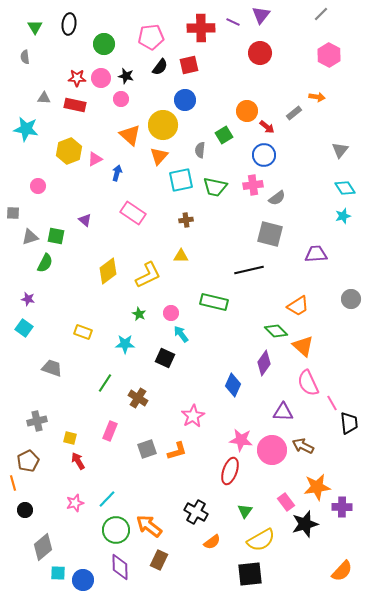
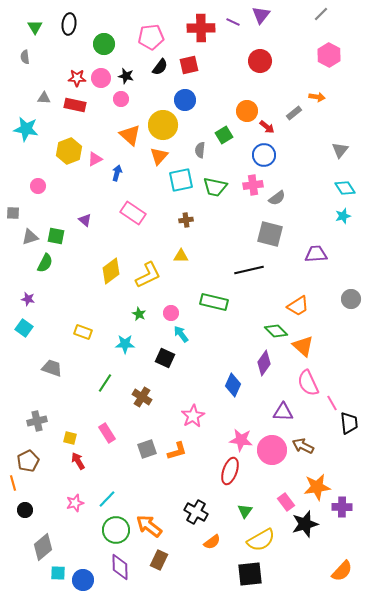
red circle at (260, 53): moved 8 px down
yellow diamond at (108, 271): moved 3 px right
brown cross at (138, 398): moved 4 px right, 1 px up
pink rectangle at (110, 431): moved 3 px left, 2 px down; rotated 54 degrees counterclockwise
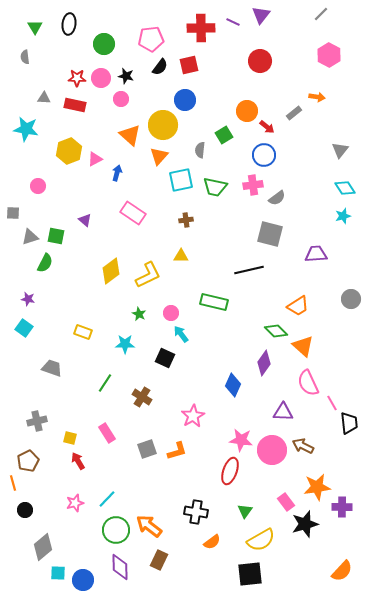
pink pentagon at (151, 37): moved 2 px down
black cross at (196, 512): rotated 20 degrees counterclockwise
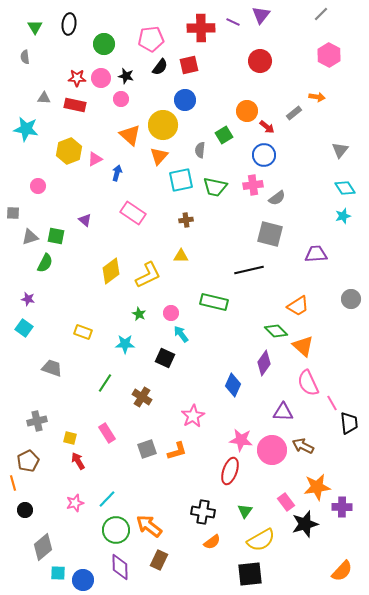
black cross at (196, 512): moved 7 px right
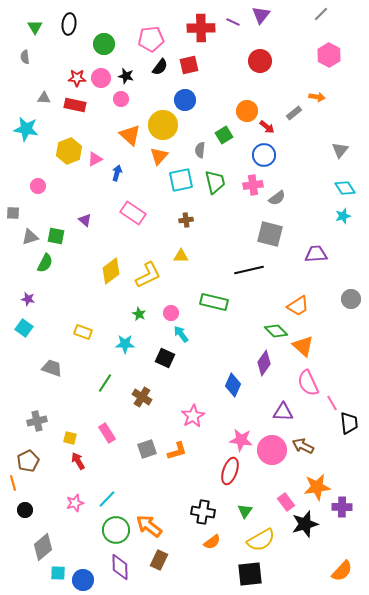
green trapezoid at (215, 187): moved 5 px up; rotated 115 degrees counterclockwise
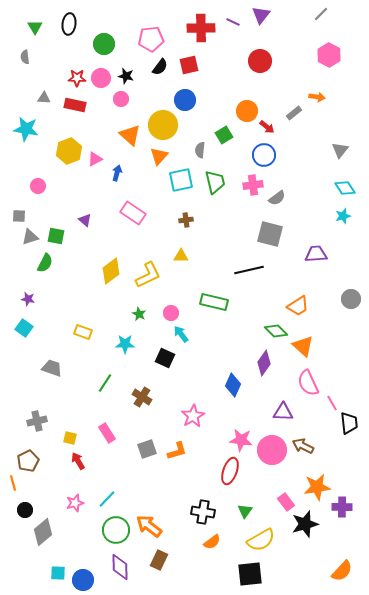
gray square at (13, 213): moved 6 px right, 3 px down
gray diamond at (43, 547): moved 15 px up
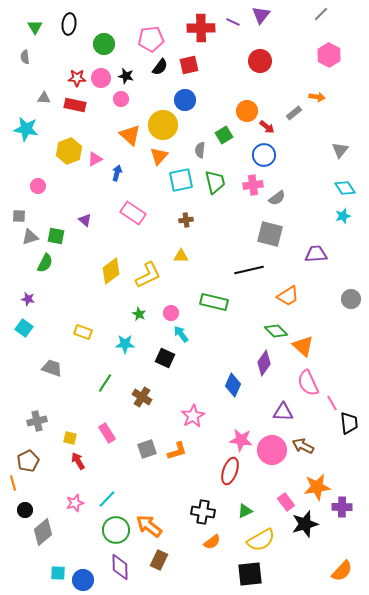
orange trapezoid at (298, 306): moved 10 px left, 10 px up
green triangle at (245, 511): rotated 28 degrees clockwise
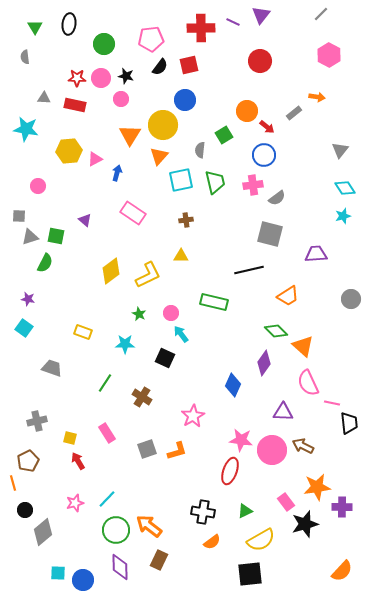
orange triangle at (130, 135): rotated 20 degrees clockwise
yellow hexagon at (69, 151): rotated 15 degrees clockwise
pink line at (332, 403): rotated 49 degrees counterclockwise
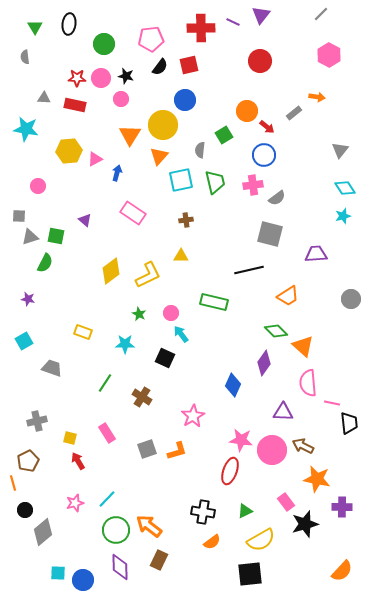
cyan square at (24, 328): moved 13 px down; rotated 24 degrees clockwise
pink semicircle at (308, 383): rotated 20 degrees clockwise
orange star at (317, 487): moved 8 px up; rotated 20 degrees clockwise
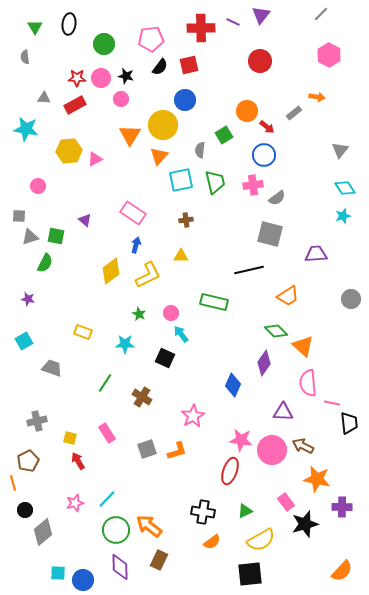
red rectangle at (75, 105): rotated 40 degrees counterclockwise
blue arrow at (117, 173): moved 19 px right, 72 px down
